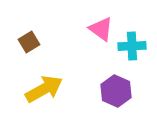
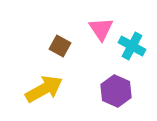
pink triangle: rotated 20 degrees clockwise
brown square: moved 31 px right, 4 px down; rotated 30 degrees counterclockwise
cyan cross: rotated 32 degrees clockwise
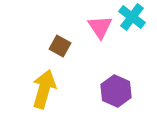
pink triangle: moved 1 px left, 2 px up
cyan cross: moved 29 px up; rotated 8 degrees clockwise
yellow arrow: rotated 45 degrees counterclockwise
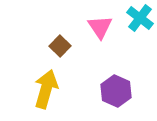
cyan cross: moved 8 px right, 1 px down
brown square: rotated 15 degrees clockwise
yellow arrow: moved 2 px right
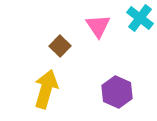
pink triangle: moved 2 px left, 1 px up
purple hexagon: moved 1 px right, 1 px down
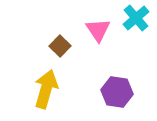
cyan cross: moved 4 px left; rotated 12 degrees clockwise
pink triangle: moved 4 px down
purple hexagon: rotated 16 degrees counterclockwise
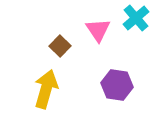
purple hexagon: moved 7 px up
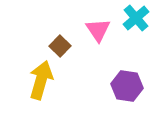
purple hexagon: moved 10 px right, 1 px down
yellow arrow: moved 5 px left, 9 px up
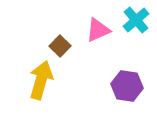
cyan cross: moved 2 px down
pink triangle: rotated 40 degrees clockwise
